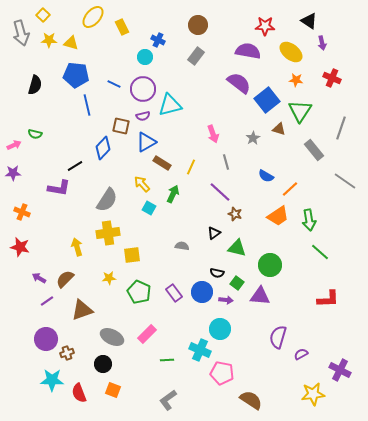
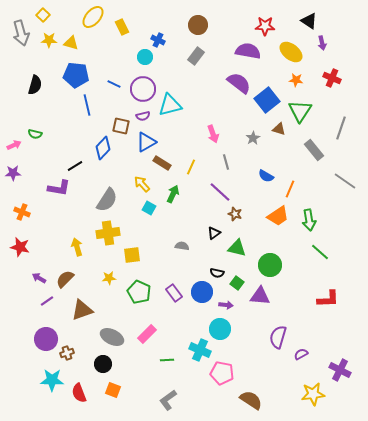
orange line at (290, 189): rotated 24 degrees counterclockwise
purple arrow at (226, 300): moved 5 px down
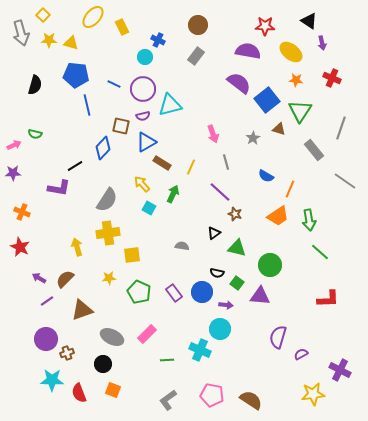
red star at (20, 247): rotated 12 degrees clockwise
pink pentagon at (222, 373): moved 10 px left, 22 px down
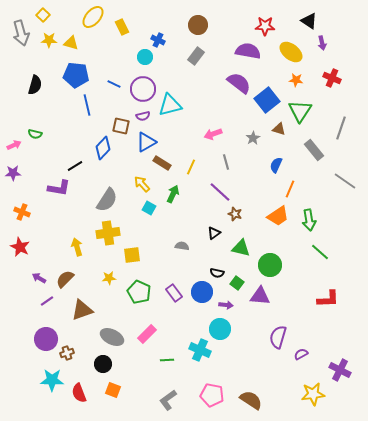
pink arrow at (213, 134): rotated 90 degrees clockwise
blue semicircle at (266, 176): moved 10 px right, 11 px up; rotated 84 degrees clockwise
green triangle at (237, 248): moved 4 px right
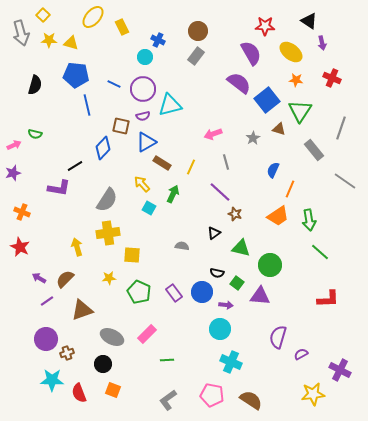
brown circle at (198, 25): moved 6 px down
purple semicircle at (248, 51): moved 3 px right, 2 px down; rotated 50 degrees clockwise
blue semicircle at (276, 165): moved 3 px left, 5 px down
purple star at (13, 173): rotated 14 degrees counterclockwise
yellow square at (132, 255): rotated 12 degrees clockwise
cyan cross at (200, 350): moved 31 px right, 12 px down
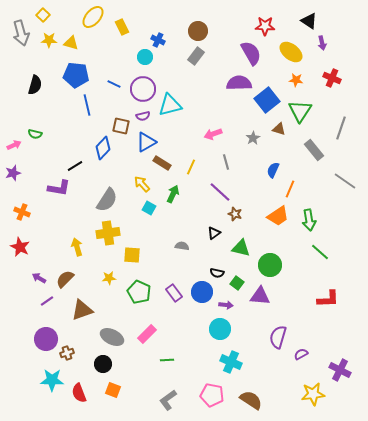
purple semicircle at (239, 83): rotated 40 degrees counterclockwise
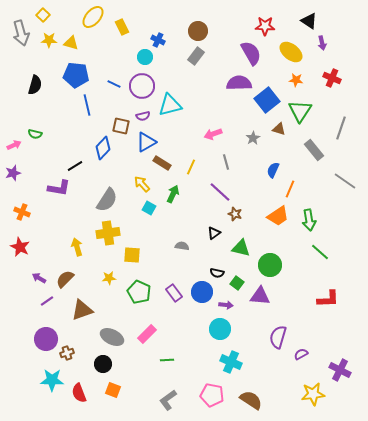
purple circle at (143, 89): moved 1 px left, 3 px up
